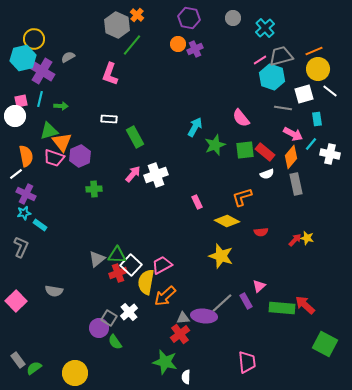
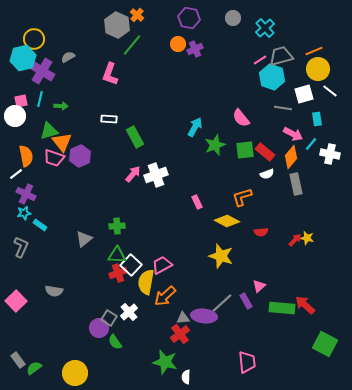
green cross at (94, 189): moved 23 px right, 37 px down
gray triangle at (97, 259): moved 13 px left, 20 px up
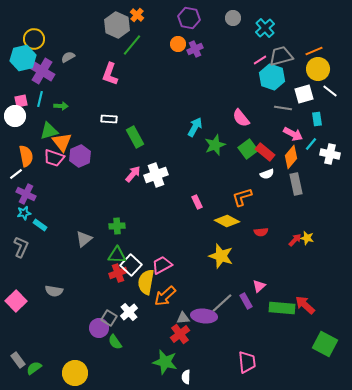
green square at (245, 150): moved 3 px right, 1 px up; rotated 30 degrees counterclockwise
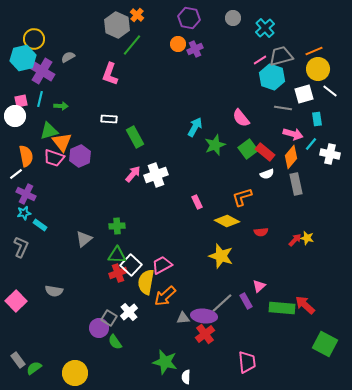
pink arrow at (293, 134): rotated 12 degrees counterclockwise
red cross at (180, 334): moved 25 px right
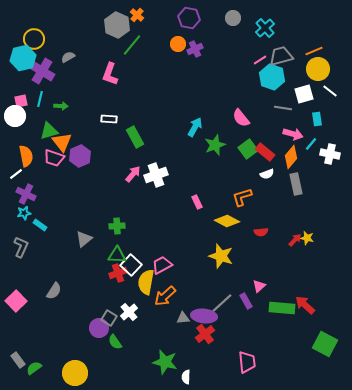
gray semicircle at (54, 291): rotated 66 degrees counterclockwise
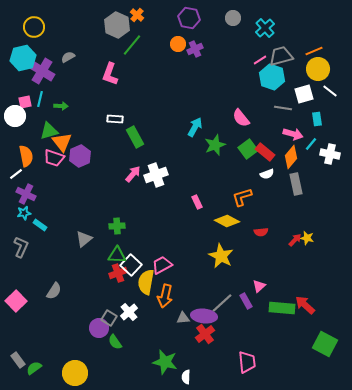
yellow circle at (34, 39): moved 12 px up
pink square at (21, 101): moved 4 px right, 1 px down
white rectangle at (109, 119): moved 6 px right
yellow star at (221, 256): rotated 10 degrees clockwise
orange arrow at (165, 296): rotated 35 degrees counterclockwise
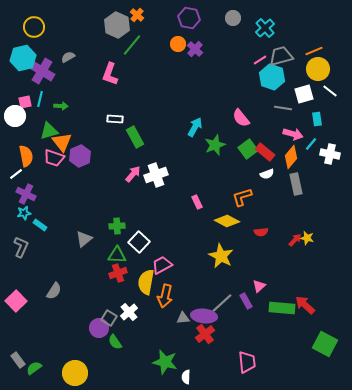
purple cross at (195, 49): rotated 21 degrees counterclockwise
white square at (131, 265): moved 8 px right, 23 px up
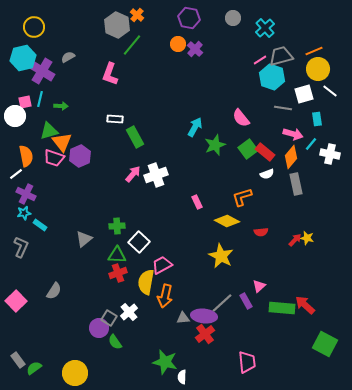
white semicircle at (186, 377): moved 4 px left
